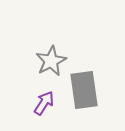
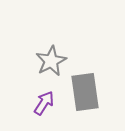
gray rectangle: moved 1 px right, 2 px down
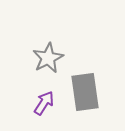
gray star: moved 3 px left, 3 px up
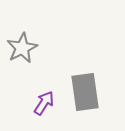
gray star: moved 26 px left, 10 px up
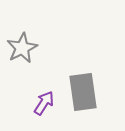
gray rectangle: moved 2 px left
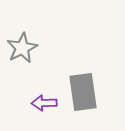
purple arrow: rotated 125 degrees counterclockwise
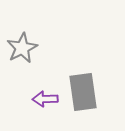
purple arrow: moved 1 px right, 4 px up
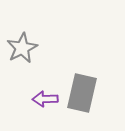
gray rectangle: moved 1 px left, 1 px down; rotated 21 degrees clockwise
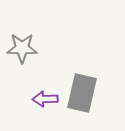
gray star: rotated 28 degrees clockwise
